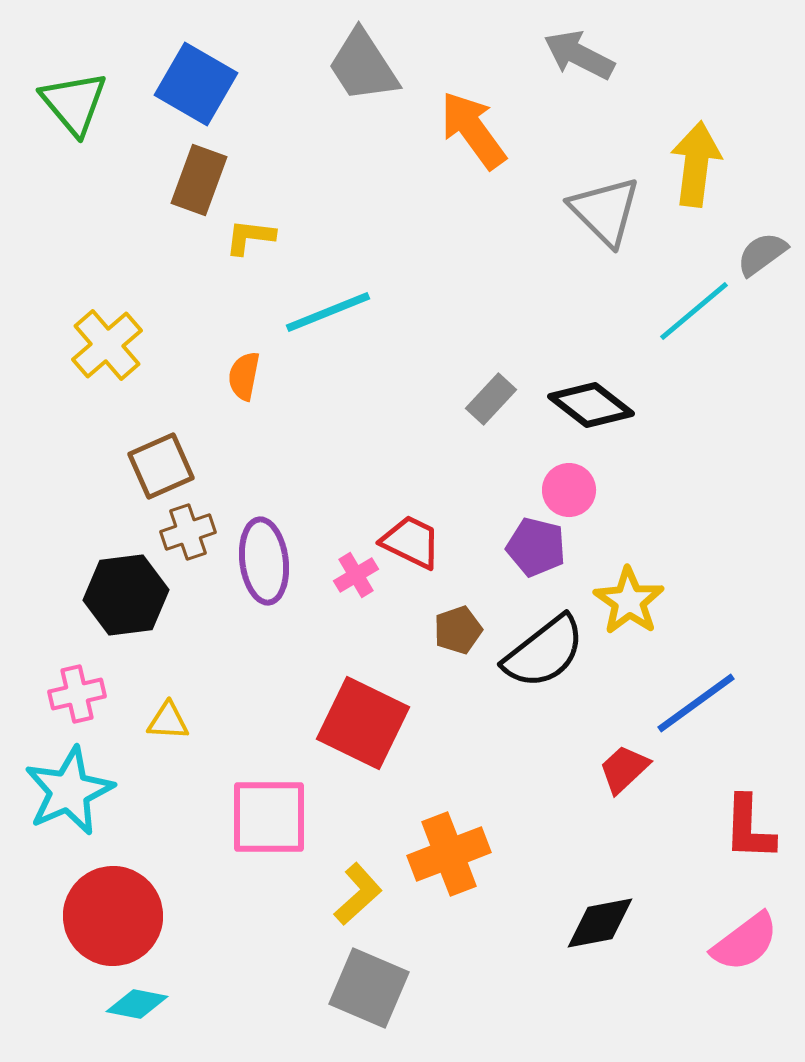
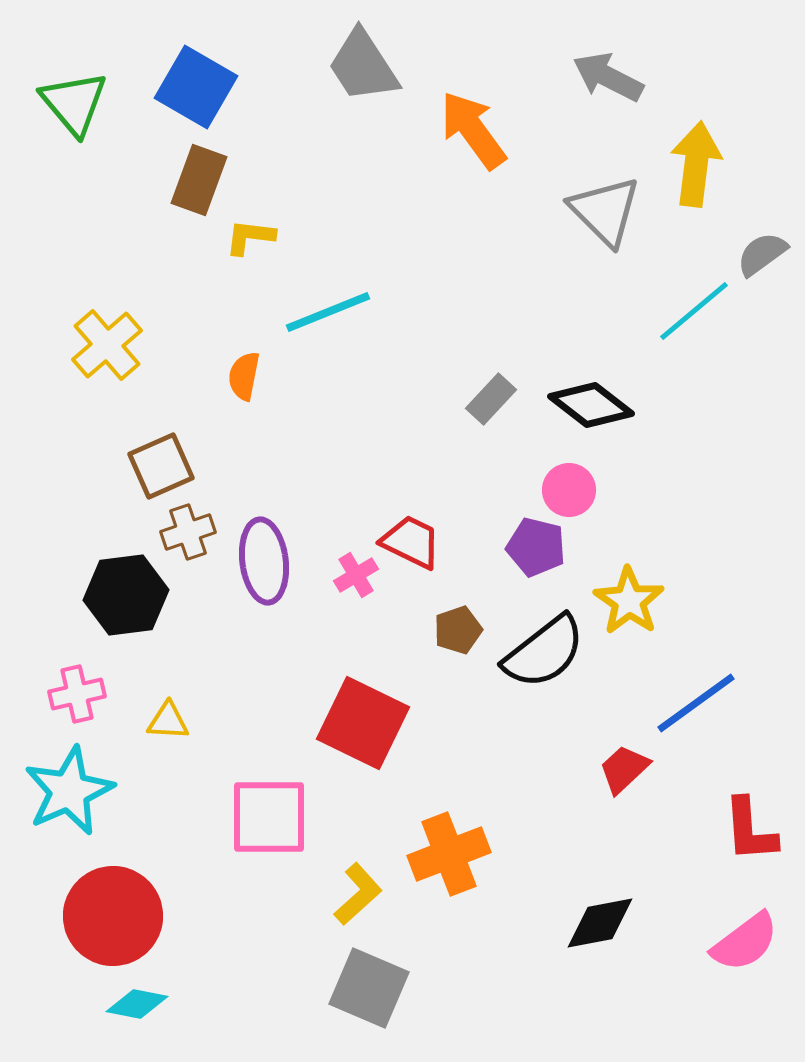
gray arrow at (579, 55): moved 29 px right, 22 px down
blue square at (196, 84): moved 3 px down
red L-shape at (749, 828): moved 1 px right, 2 px down; rotated 6 degrees counterclockwise
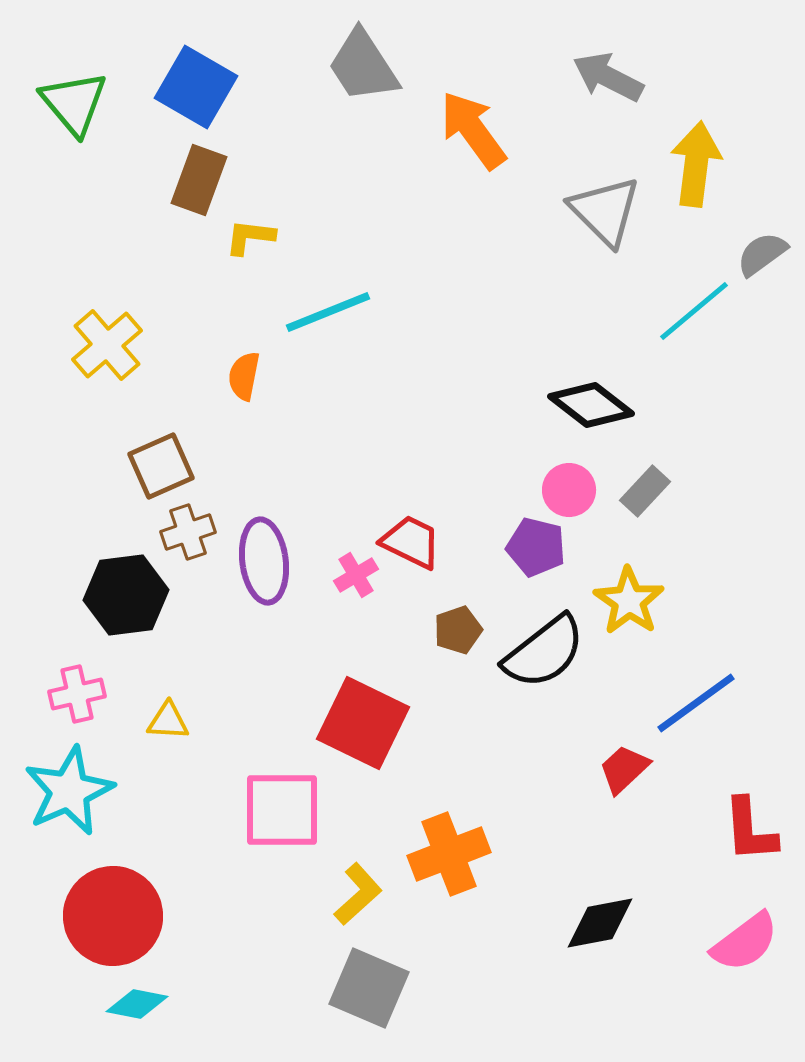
gray rectangle at (491, 399): moved 154 px right, 92 px down
pink square at (269, 817): moved 13 px right, 7 px up
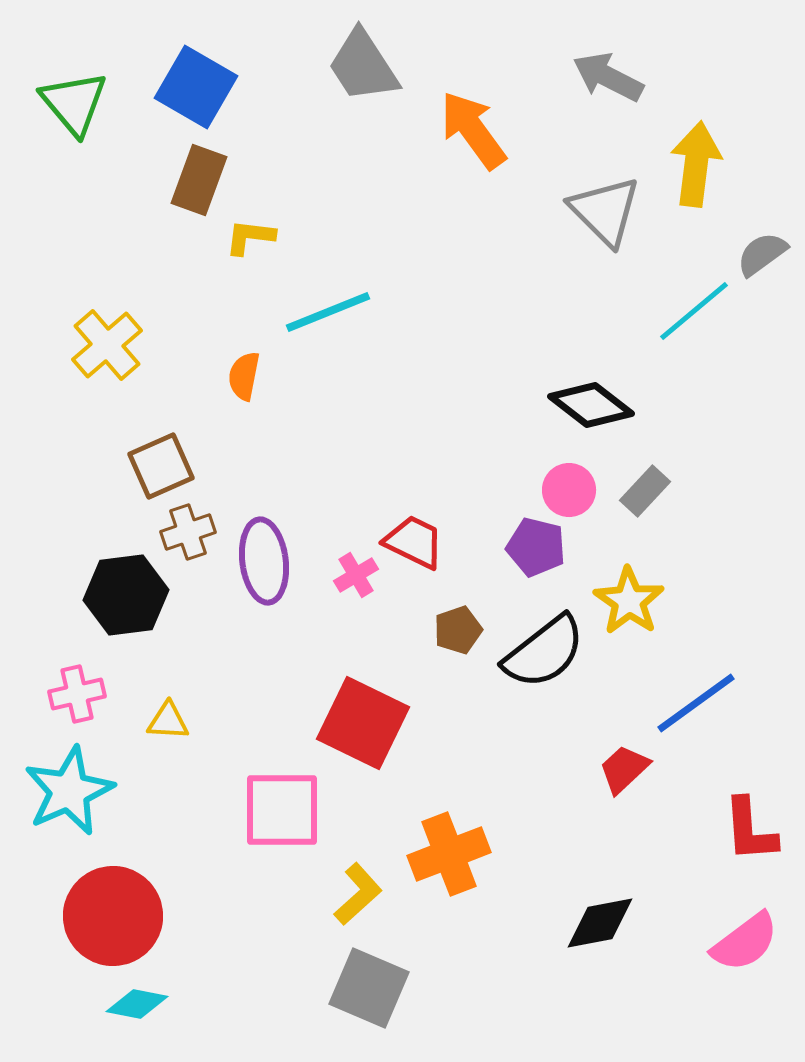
red trapezoid at (411, 542): moved 3 px right
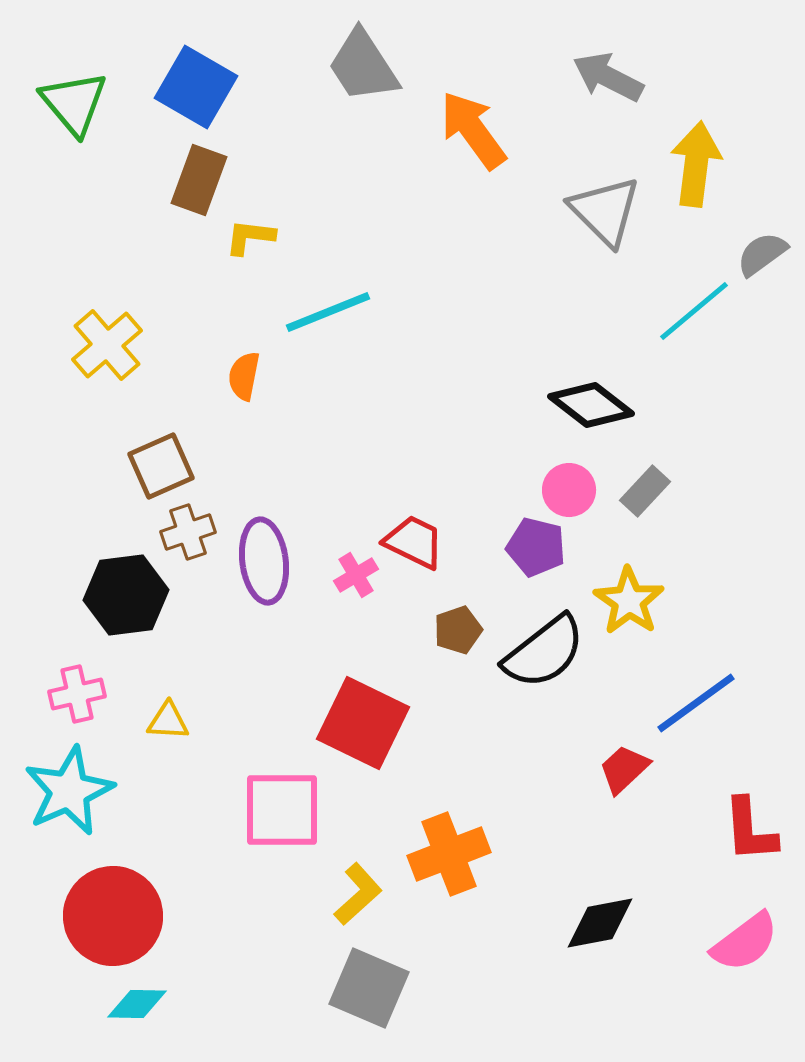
cyan diamond at (137, 1004): rotated 10 degrees counterclockwise
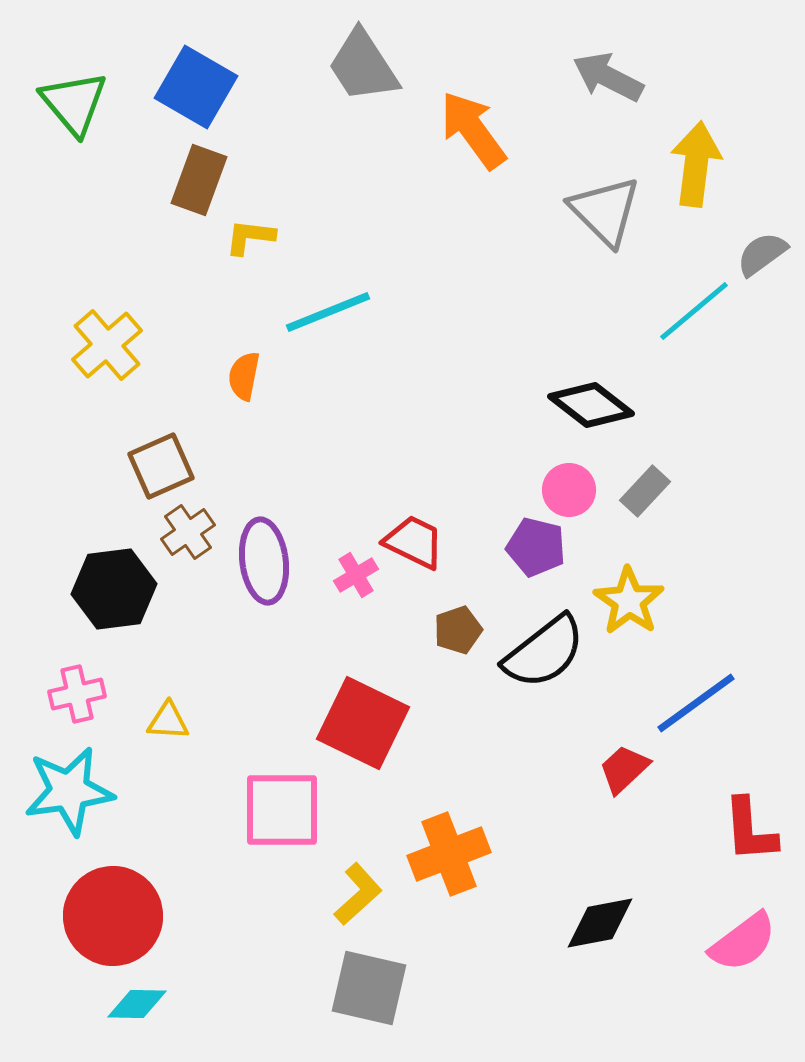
brown cross at (188, 532): rotated 16 degrees counterclockwise
black hexagon at (126, 595): moved 12 px left, 6 px up
cyan star at (69, 791): rotated 16 degrees clockwise
pink semicircle at (745, 942): moved 2 px left
gray square at (369, 988): rotated 10 degrees counterclockwise
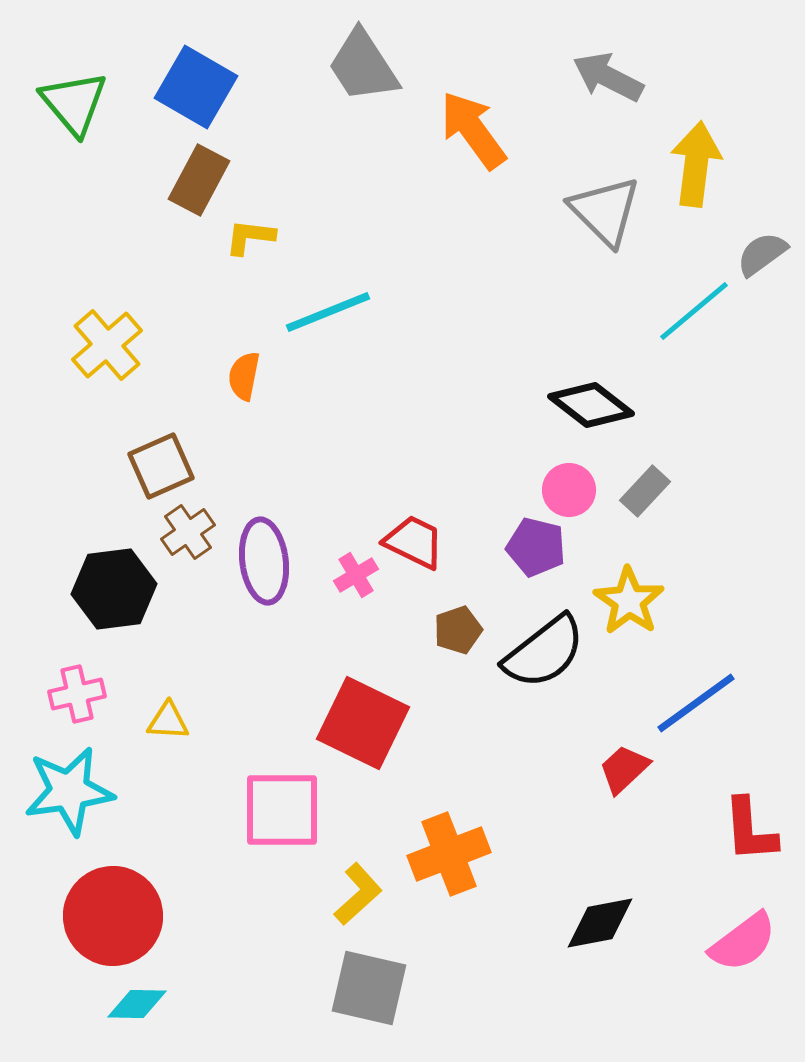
brown rectangle at (199, 180): rotated 8 degrees clockwise
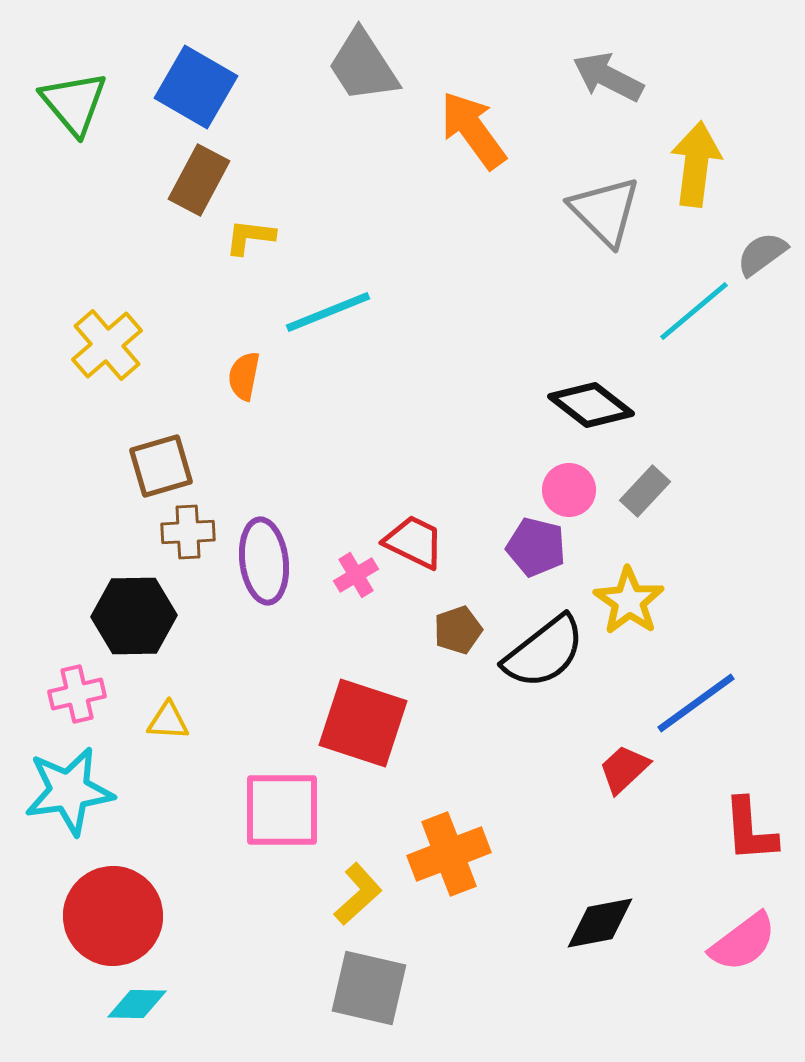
brown square at (161, 466): rotated 8 degrees clockwise
brown cross at (188, 532): rotated 32 degrees clockwise
black hexagon at (114, 589): moved 20 px right, 27 px down; rotated 6 degrees clockwise
red square at (363, 723): rotated 8 degrees counterclockwise
